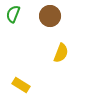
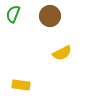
yellow semicircle: moved 1 px right; rotated 42 degrees clockwise
yellow rectangle: rotated 24 degrees counterclockwise
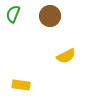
yellow semicircle: moved 4 px right, 3 px down
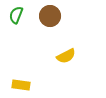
green semicircle: moved 3 px right, 1 px down
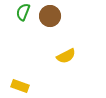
green semicircle: moved 7 px right, 3 px up
yellow rectangle: moved 1 px left, 1 px down; rotated 12 degrees clockwise
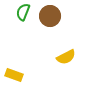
yellow semicircle: moved 1 px down
yellow rectangle: moved 6 px left, 11 px up
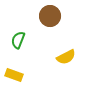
green semicircle: moved 5 px left, 28 px down
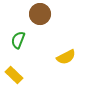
brown circle: moved 10 px left, 2 px up
yellow rectangle: rotated 24 degrees clockwise
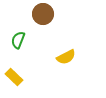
brown circle: moved 3 px right
yellow rectangle: moved 2 px down
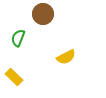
green semicircle: moved 2 px up
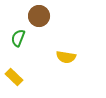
brown circle: moved 4 px left, 2 px down
yellow semicircle: rotated 36 degrees clockwise
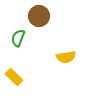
yellow semicircle: rotated 18 degrees counterclockwise
